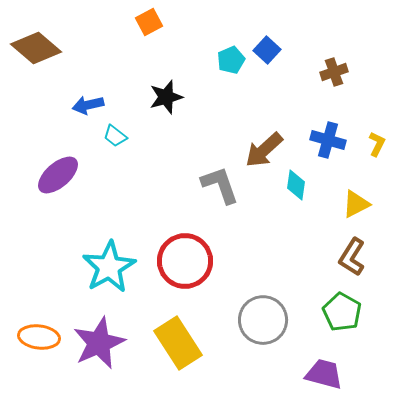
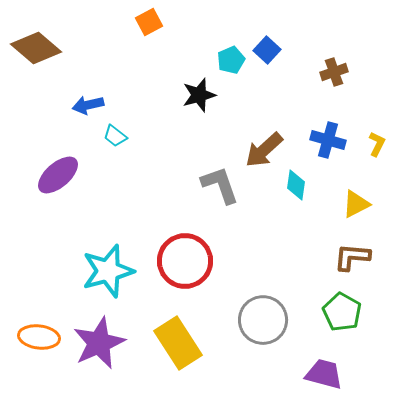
black star: moved 33 px right, 2 px up
brown L-shape: rotated 63 degrees clockwise
cyan star: moved 1 px left, 4 px down; rotated 14 degrees clockwise
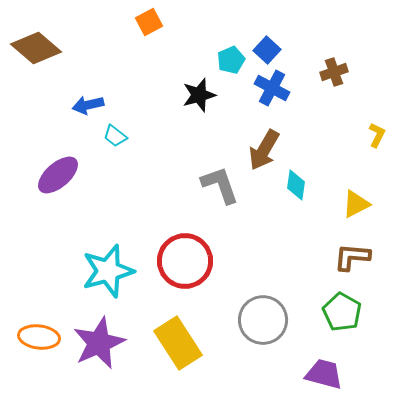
blue cross: moved 56 px left, 52 px up; rotated 12 degrees clockwise
yellow L-shape: moved 9 px up
brown arrow: rotated 18 degrees counterclockwise
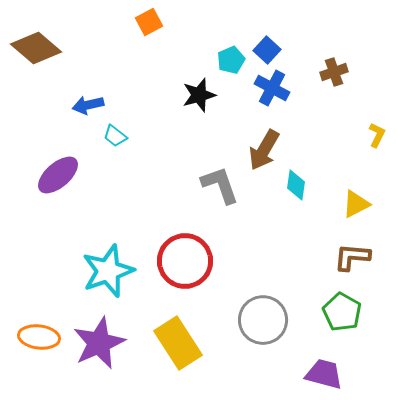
cyan star: rotated 4 degrees counterclockwise
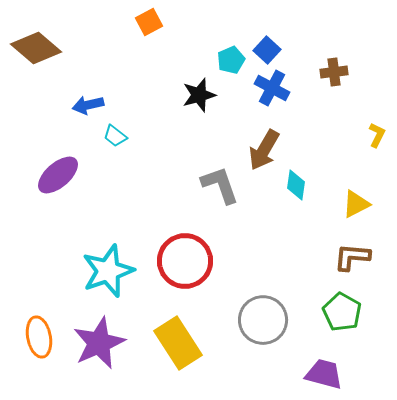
brown cross: rotated 12 degrees clockwise
orange ellipse: rotated 72 degrees clockwise
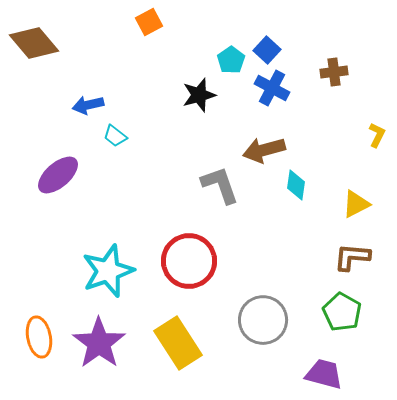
brown diamond: moved 2 px left, 5 px up; rotated 9 degrees clockwise
cyan pentagon: rotated 12 degrees counterclockwise
brown arrow: rotated 45 degrees clockwise
red circle: moved 4 px right
purple star: rotated 12 degrees counterclockwise
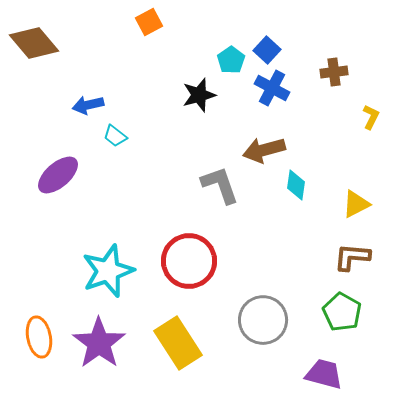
yellow L-shape: moved 6 px left, 18 px up
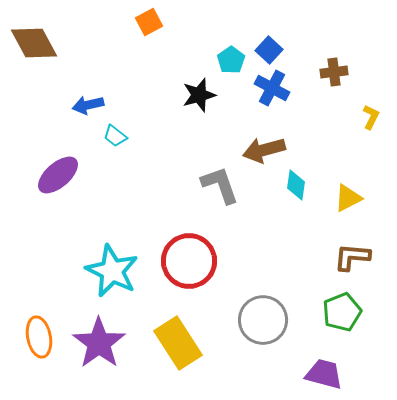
brown diamond: rotated 12 degrees clockwise
blue square: moved 2 px right
yellow triangle: moved 8 px left, 6 px up
cyan star: moved 4 px right; rotated 26 degrees counterclockwise
green pentagon: rotated 21 degrees clockwise
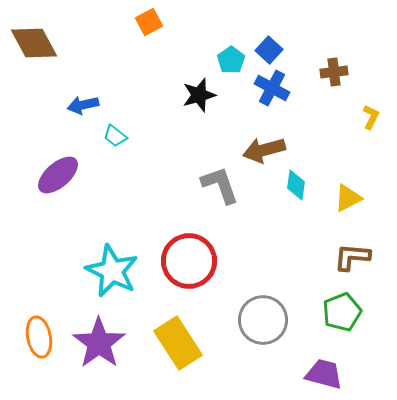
blue arrow: moved 5 px left
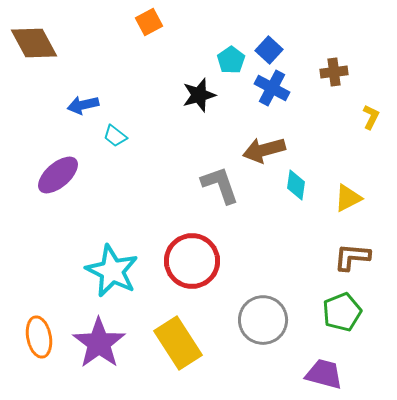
red circle: moved 3 px right
